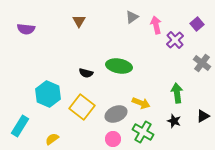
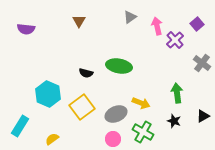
gray triangle: moved 2 px left
pink arrow: moved 1 px right, 1 px down
yellow square: rotated 15 degrees clockwise
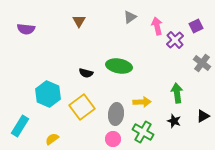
purple square: moved 1 px left, 2 px down; rotated 16 degrees clockwise
yellow arrow: moved 1 px right, 1 px up; rotated 24 degrees counterclockwise
gray ellipse: rotated 60 degrees counterclockwise
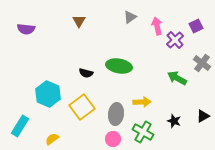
green arrow: moved 15 px up; rotated 54 degrees counterclockwise
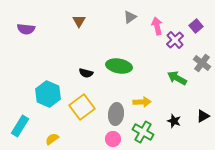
purple square: rotated 16 degrees counterclockwise
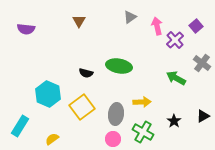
green arrow: moved 1 px left
black star: rotated 16 degrees clockwise
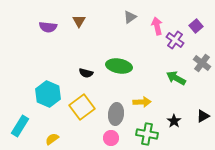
purple semicircle: moved 22 px right, 2 px up
purple cross: rotated 12 degrees counterclockwise
green cross: moved 4 px right, 2 px down; rotated 20 degrees counterclockwise
pink circle: moved 2 px left, 1 px up
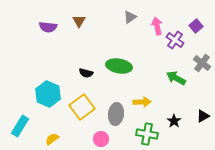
pink circle: moved 10 px left, 1 px down
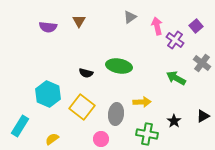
yellow square: rotated 15 degrees counterclockwise
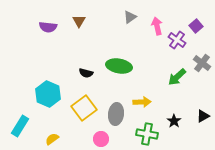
purple cross: moved 2 px right
green arrow: moved 1 px right, 1 px up; rotated 72 degrees counterclockwise
yellow square: moved 2 px right, 1 px down; rotated 15 degrees clockwise
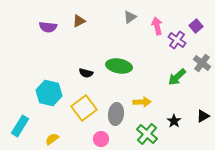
brown triangle: rotated 32 degrees clockwise
cyan hexagon: moved 1 px right, 1 px up; rotated 10 degrees counterclockwise
green cross: rotated 30 degrees clockwise
